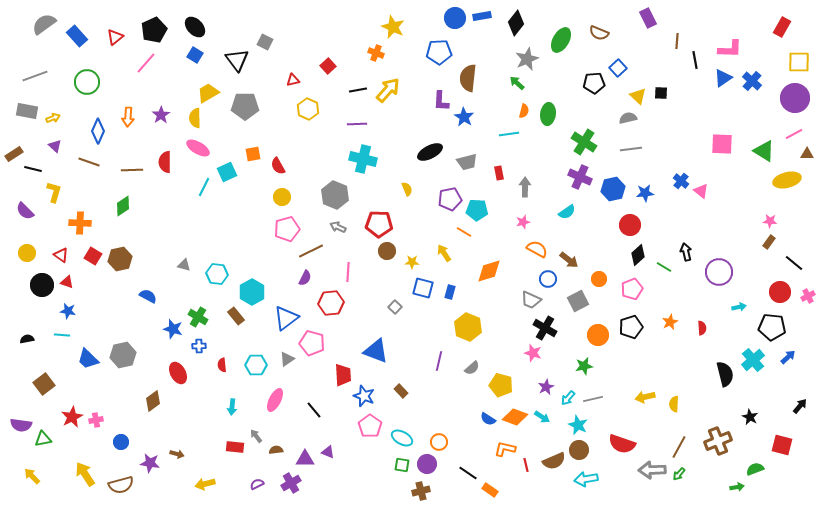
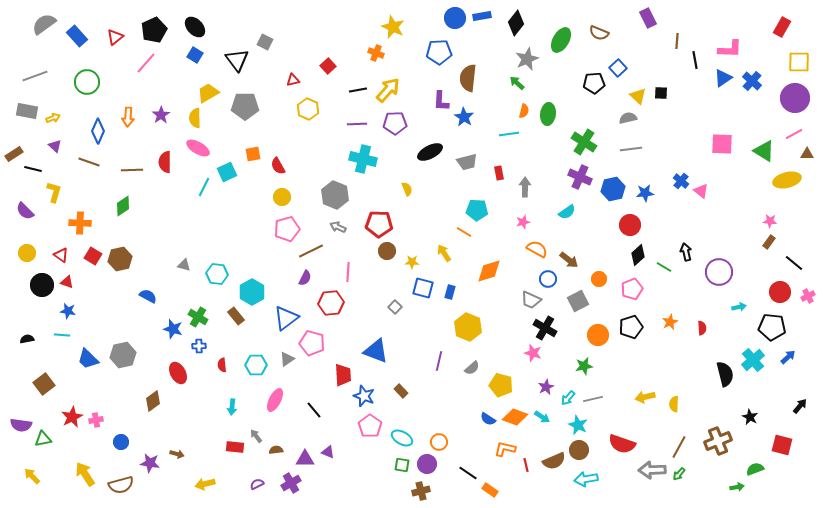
purple pentagon at (450, 199): moved 55 px left, 76 px up; rotated 10 degrees clockwise
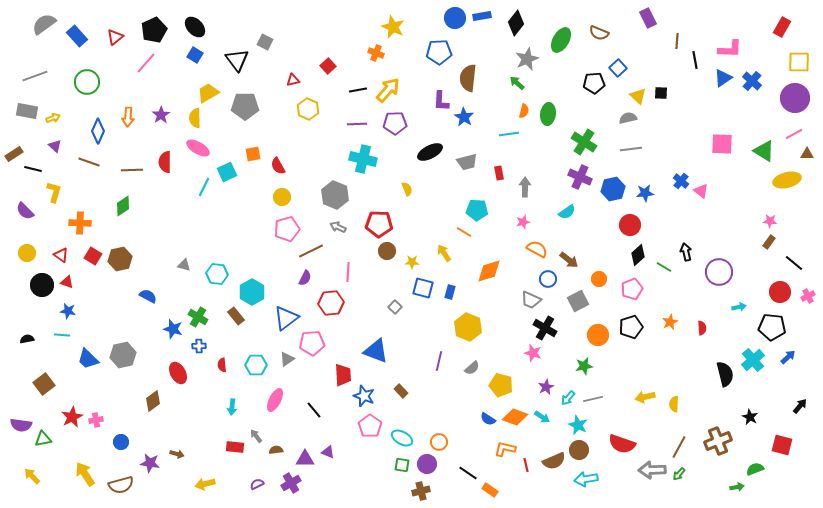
pink pentagon at (312, 343): rotated 20 degrees counterclockwise
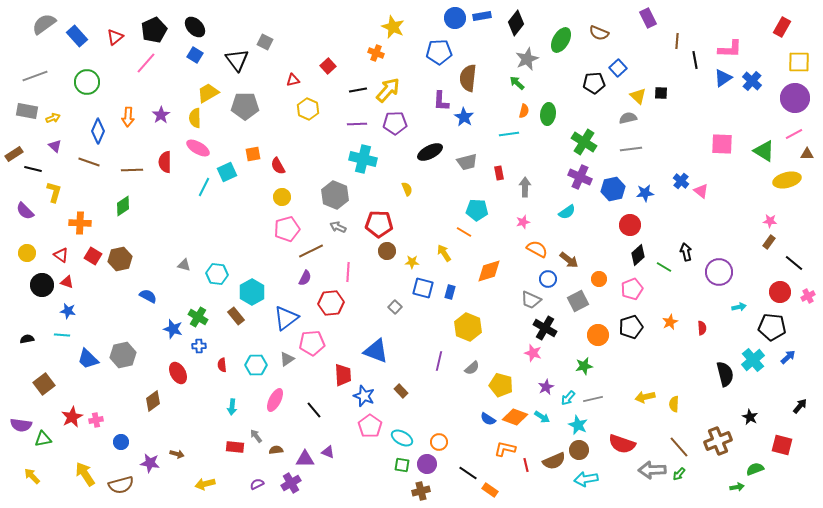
brown line at (679, 447): rotated 70 degrees counterclockwise
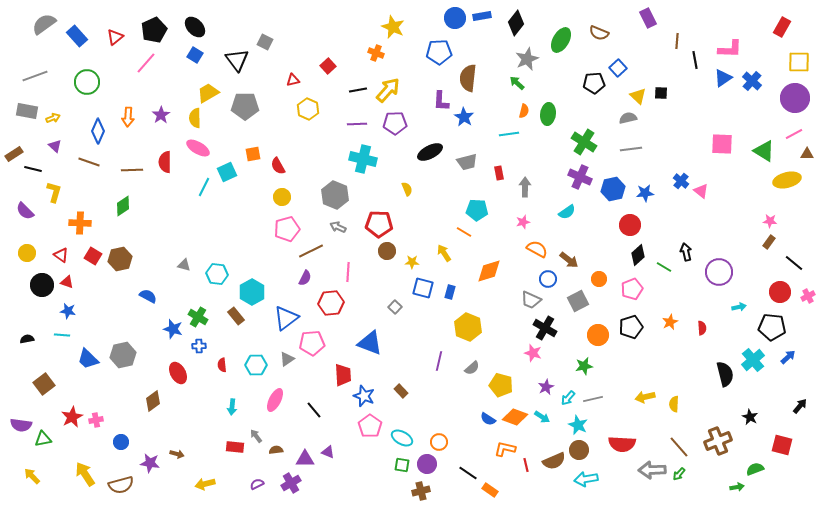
blue triangle at (376, 351): moved 6 px left, 8 px up
red semicircle at (622, 444): rotated 16 degrees counterclockwise
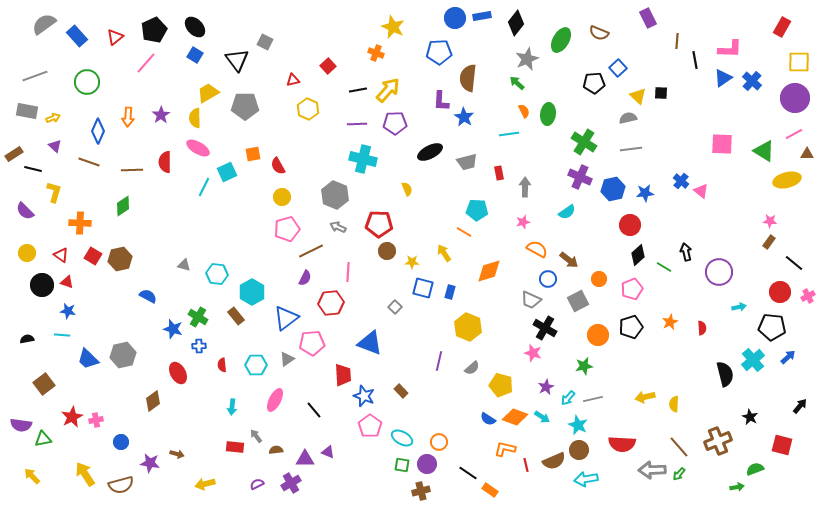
orange semicircle at (524, 111): rotated 40 degrees counterclockwise
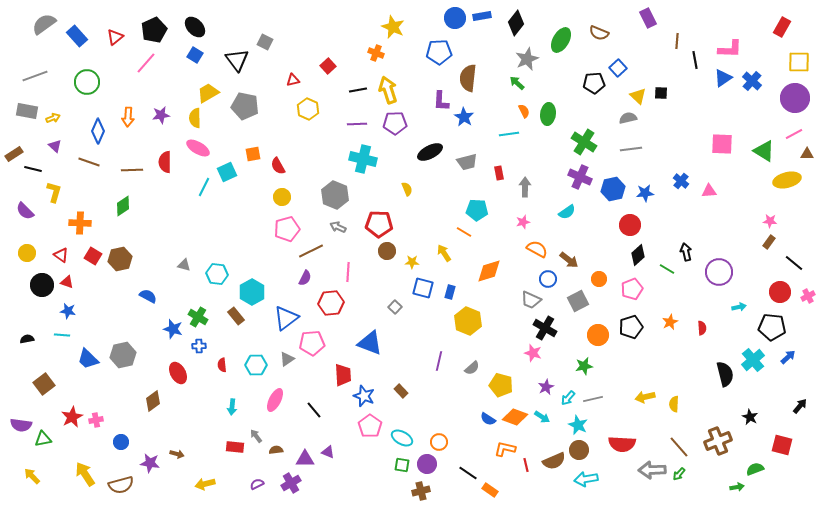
yellow arrow at (388, 90): rotated 60 degrees counterclockwise
gray pentagon at (245, 106): rotated 12 degrees clockwise
purple star at (161, 115): rotated 24 degrees clockwise
pink triangle at (701, 191): moved 8 px right; rotated 42 degrees counterclockwise
green line at (664, 267): moved 3 px right, 2 px down
yellow hexagon at (468, 327): moved 6 px up
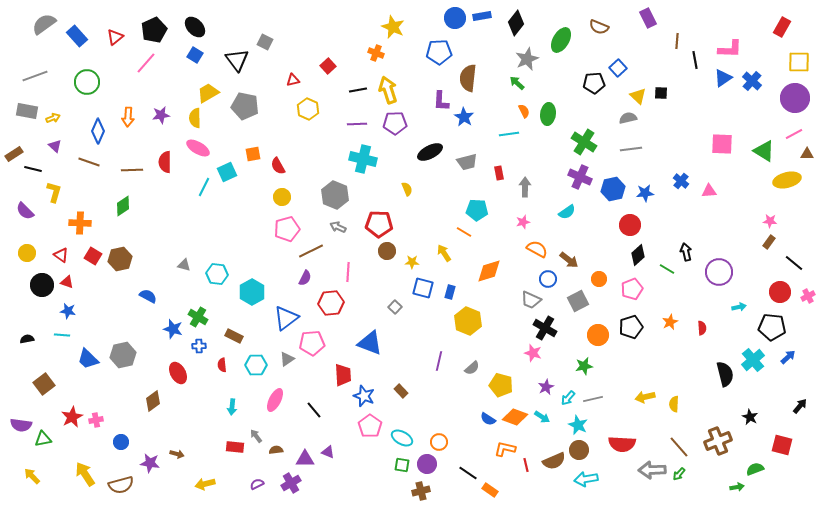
brown semicircle at (599, 33): moved 6 px up
brown rectangle at (236, 316): moved 2 px left, 20 px down; rotated 24 degrees counterclockwise
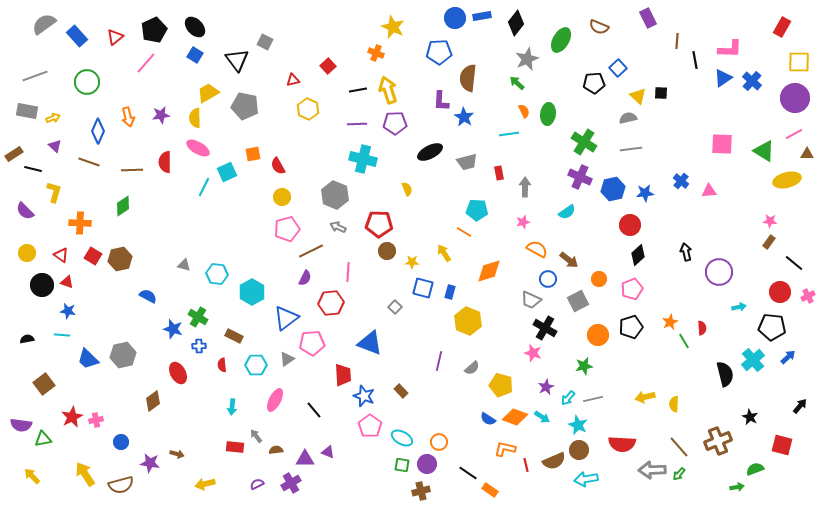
orange arrow at (128, 117): rotated 18 degrees counterclockwise
green line at (667, 269): moved 17 px right, 72 px down; rotated 28 degrees clockwise
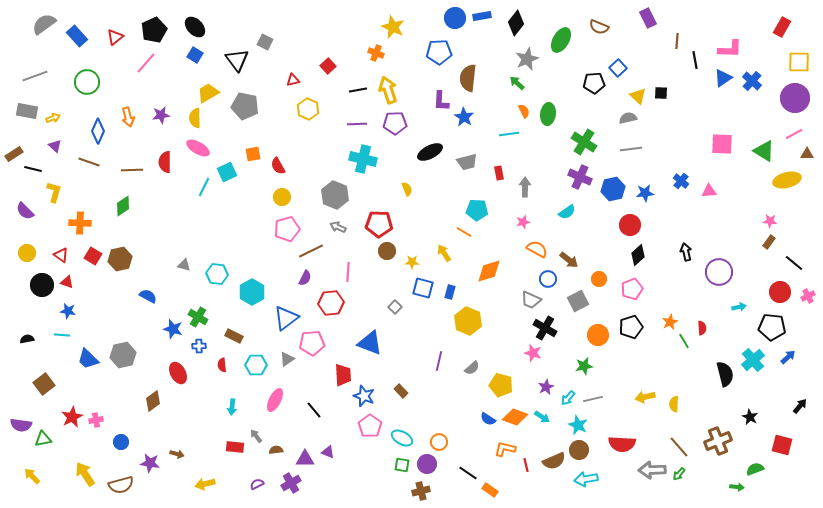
green arrow at (737, 487): rotated 16 degrees clockwise
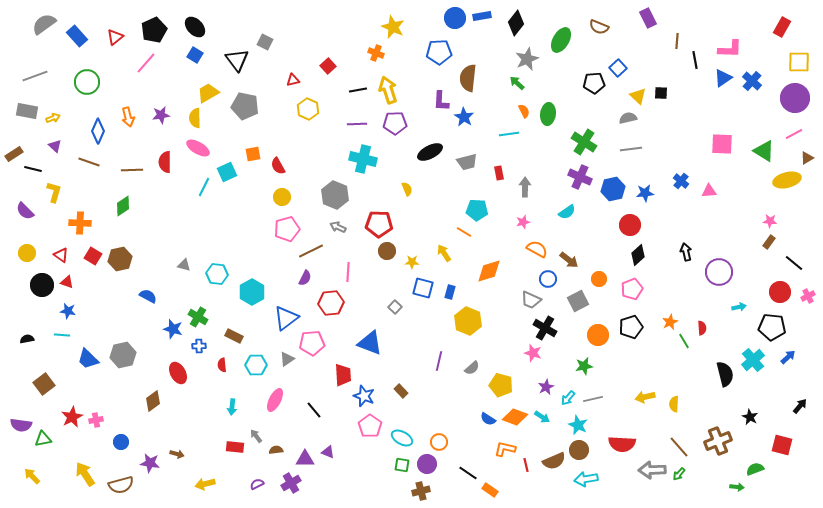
brown triangle at (807, 154): moved 4 px down; rotated 32 degrees counterclockwise
